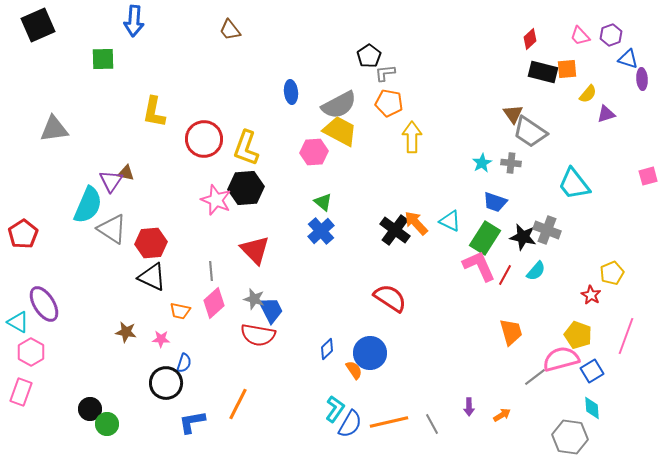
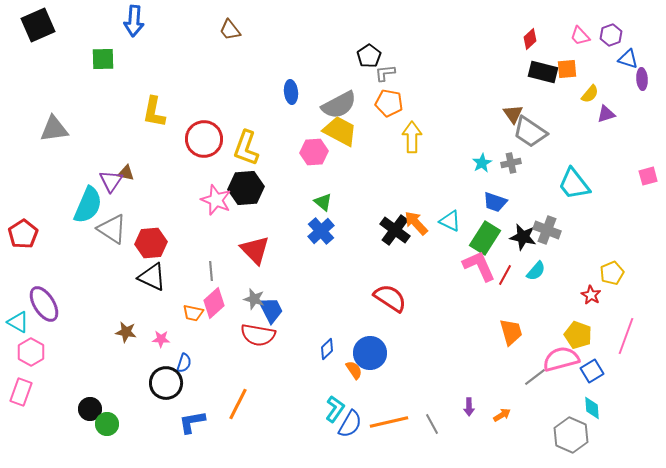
yellow semicircle at (588, 94): moved 2 px right
gray cross at (511, 163): rotated 18 degrees counterclockwise
orange trapezoid at (180, 311): moved 13 px right, 2 px down
gray hexagon at (570, 437): moved 1 px right, 2 px up; rotated 16 degrees clockwise
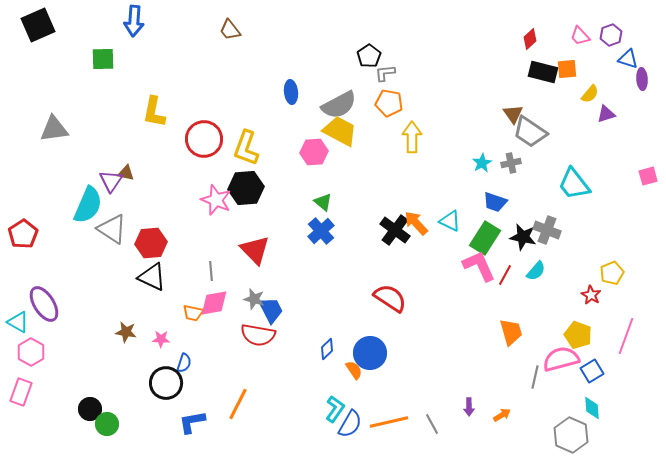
pink diamond at (214, 303): rotated 32 degrees clockwise
gray line at (535, 377): rotated 40 degrees counterclockwise
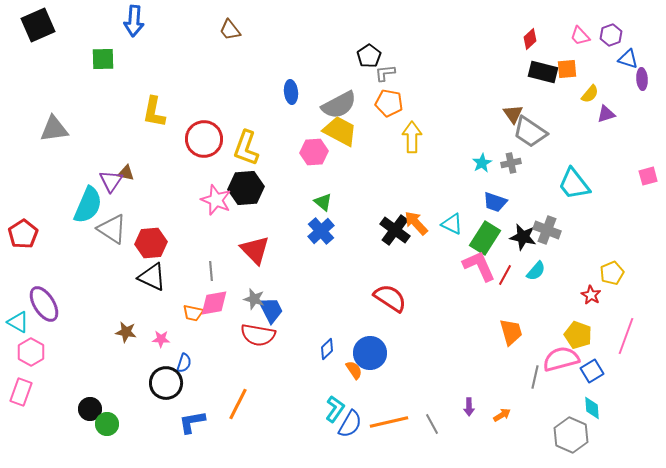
cyan triangle at (450, 221): moved 2 px right, 3 px down
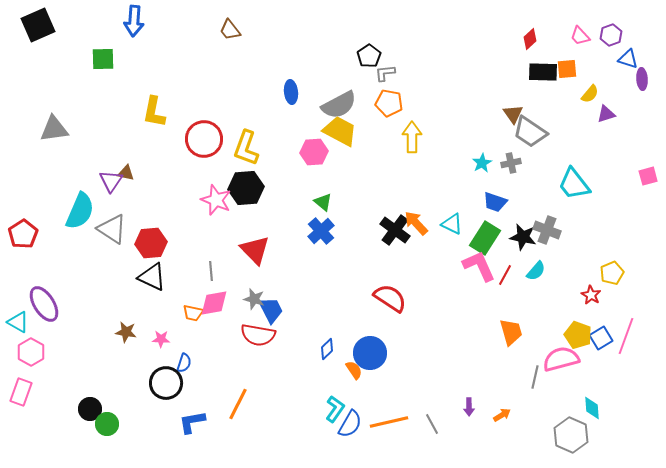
black rectangle at (543, 72): rotated 12 degrees counterclockwise
cyan semicircle at (88, 205): moved 8 px left, 6 px down
blue square at (592, 371): moved 9 px right, 33 px up
